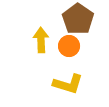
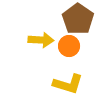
yellow arrow: rotated 95 degrees clockwise
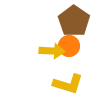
brown pentagon: moved 4 px left, 2 px down
yellow arrow: moved 11 px right, 11 px down
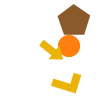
yellow arrow: rotated 35 degrees clockwise
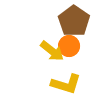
yellow L-shape: moved 2 px left
